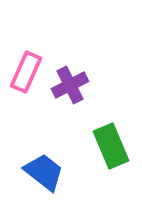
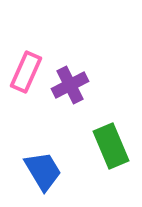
blue trapezoid: moved 1 px left, 1 px up; rotated 21 degrees clockwise
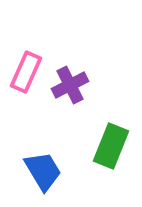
green rectangle: rotated 45 degrees clockwise
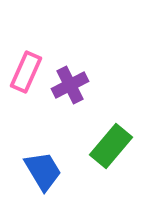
green rectangle: rotated 18 degrees clockwise
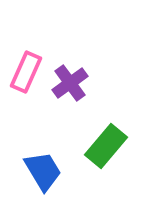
purple cross: moved 2 px up; rotated 9 degrees counterclockwise
green rectangle: moved 5 px left
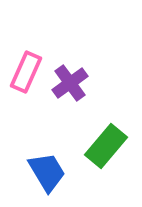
blue trapezoid: moved 4 px right, 1 px down
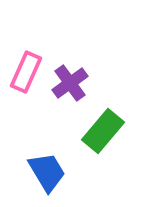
green rectangle: moved 3 px left, 15 px up
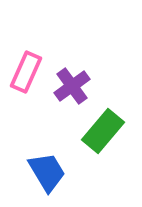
purple cross: moved 2 px right, 3 px down
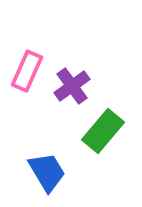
pink rectangle: moved 1 px right, 1 px up
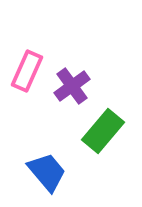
blue trapezoid: rotated 9 degrees counterclockwise
